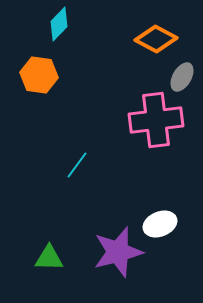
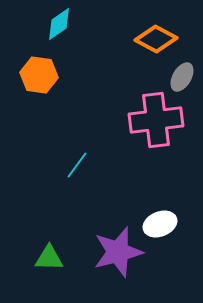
cyan diamond: rotated 12 degrees clockwise
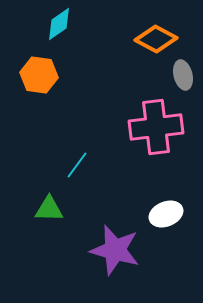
gray ellipse: moved 1 px right, 2 px up; rotated 44 degrees counterclockwise
pink cross: moved 7 px down
white ellipse: moved 6 px right, 10 px up
purple star: moved 3 px left, 2 px up; rotated 30 degrees clockwise
green triangle: moved 49 px up
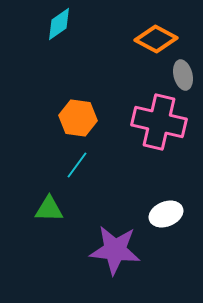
orange hexagon: moved 39 px right, 43 px down
pink cross: moved 3 px right, 5 px up; rotated 20 degrees clockwise
purple star: rotated 9 degrees counterclockwise
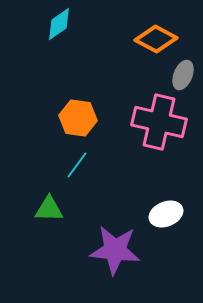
gray ellipse: rotated 36 degrees clockwise
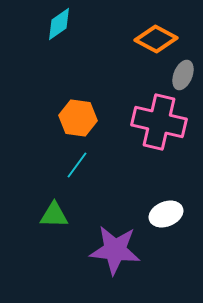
green triangle: moved 5 px right, 6 px down
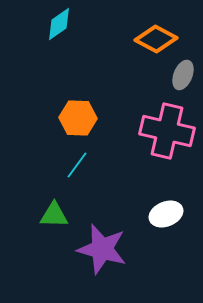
orange hexagon: rotated 6 degrees counterclockwise
pink cross: moved 8 px right, 9 px down
purple star: moved 13 px left, 1 px up; rotated 9 degrees clockwise
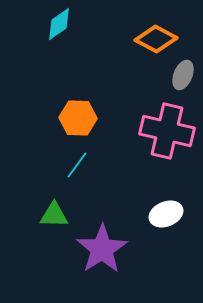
purple star: rotated 24 degrees clockwise
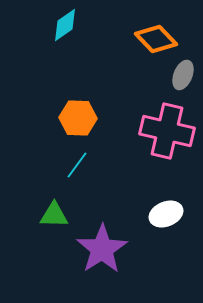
cyan diamond: moved 6 px right, 1 px down
orange diamond: rotated 18 degrees clockwise
